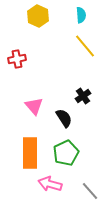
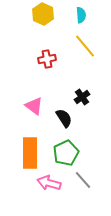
yellow hexagon: moved 5 px right, 2 px up
red cross: moved 30 px right
black cross: moved 1 px left, 1 px down
pink triangle: rotated 12 degrees counterclockwise
pink arrow: moved 1 px left, 1 px up
gray line: moved 7 px left, 11 px up
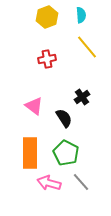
yellow hexagon: moved 4 px right, 3 px down; rotated 15 degrees clockwise
yellow line: moved 2 px right, 1 px down
green pentagon: rotated 20 degrees counterclockwise
gray line: moved 2 px left, 2 px down
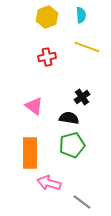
yellow line: rotated 30 degrees counterclockwise
red cross: moved 2 px up
black semicircle: moved 5 px right; rotated 48 degrees counterclockwise
green pentagon: moved 6 px right, 8 px up; rotated 30 degrees clockwise
gray line: moved 1 px right, 20 px down; rotated 12 degrees counterclockwise
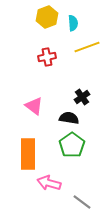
cyan semicircle: moved 8 px left, 8 px down
yellow line: rotated 40 degrees counterclockwise
green pentagon: rotated 20 degrees counterclockwise
orange rectangle: moved 2 px left, 1 px down
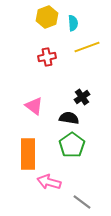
pink arrow: moved 1 px up
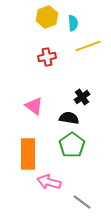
yellow line: moved 1 px right, 1 px up
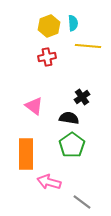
yellow hexagon: moved 2 px right, 9 px down
yellow line: rotated 25 degrees clockwise
orange rectangle: moved 2 px left
